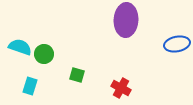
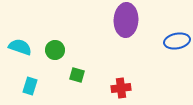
blue ellipse: moved 3 px up
green circle: moved 11 px right, 4 px up
red cross: rotated 36 degrees counterclockwise
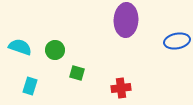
green square: moved 2 px up
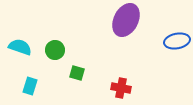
purple ellipse: rotated 24 degrees clockwise
red cross: rotated 18 degrees clockwise
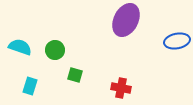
green square: moved 2 px left, 2 px down
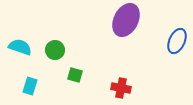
blue ellipse: rotated 55 degrees counterclockwise
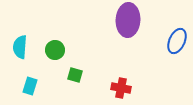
purple ellipse: moved 2 px right; rotated 24 degrees counterclockwise
cyan semicircle: rotated 105 degrees counterclockwise
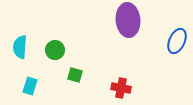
purple ellipse: rotated 8 degrees counterclockwise
